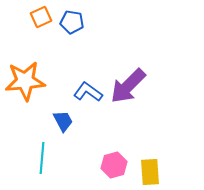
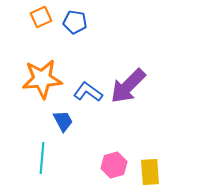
blue pentagon: moved 3 px right
orange star: moved 17 px right, 2 px up
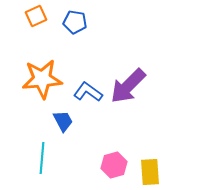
orange square: moved 5 px left, 1 px up
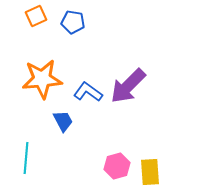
blue pentagon: moved 2 px left
cyan line: moved 16 px left
pink hexagon: moved 3 px right, 1 px down
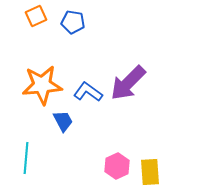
orange star: moved 6 px down
purple arrow: moved 3 px up
pink hexagon: rotated 10 degrees counterclockwise
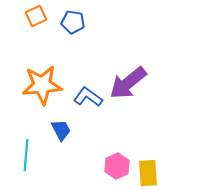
purple arrow: rotated 6 degrees clockwise
blue L-shape: moved 5 px down
blue trapezoid: moved 2 px left, 9 px down
cyan line: moved 3 px up
yellow rectangle: moved 2 px left, 1 px down
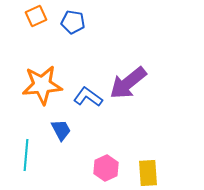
pink hexagon: moved 11 px left, 2 px down
